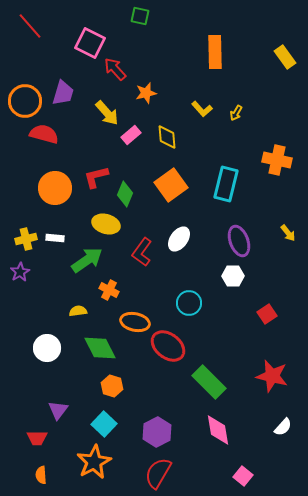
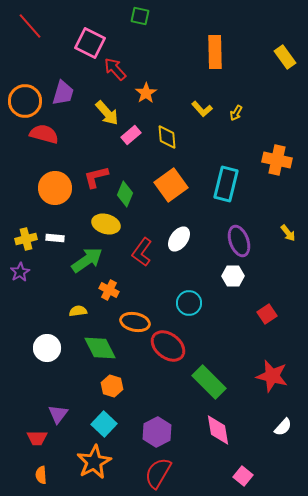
orange star at (146, 93): rotated 20 degrees counterclockwise
purple triangle at (58, 410): moved 4 px down
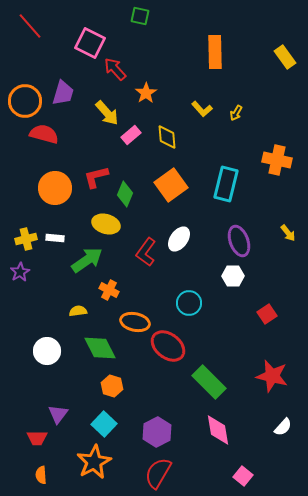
red L-shape at (142, 252): moved 4 px right
white circle at (47, 348): moved 3 px down
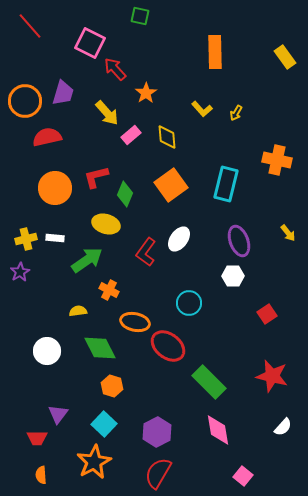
red semicircle at (44, 134): moved 3 px right, 3 px down; rotated 28 degrees counterclockwise
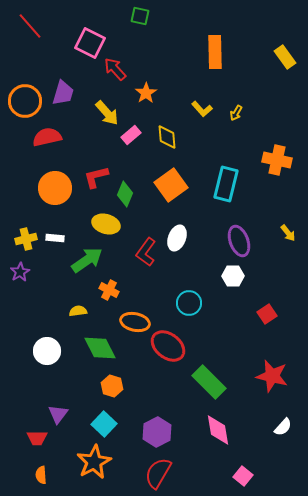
white ellipse at (179, 239): moved 2 px left, 1 px up; rotated 15 degrees counterclockwise
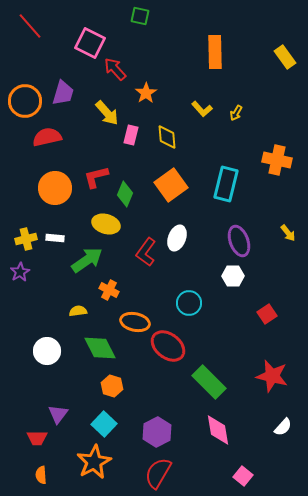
pink rectangle at (131, 135): rotated 36 degrees counterclockwise
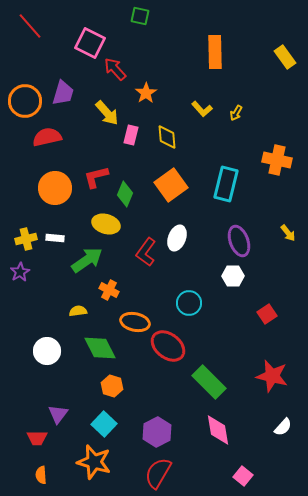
orange star at (94, 462): rotated 28 degrees counterclockwise
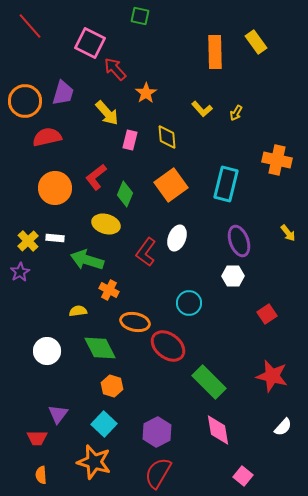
yellow rectangle at (285, 57): moved 29 px left, 15 px up
pink rectangle at (131, 135): moved 1 px left, 5 px down
red L-shape at (96, 177): rotated 24 degrees counterclockwise
yellow cross at (26, 239): moved 2 px right, 2 px down; rotated 30 degrees counterclockwise
green arrow at (87, 260): rotated 128 degrees counterclockwise
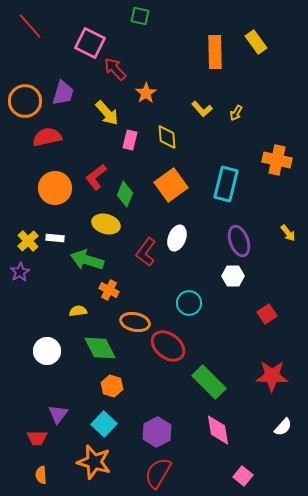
red star at (272, 376): rotated 12 degrees counterclockwise
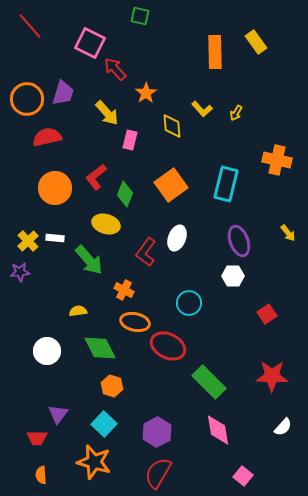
orange circle at (25, 101): moved 2 px right, 2 px up
yellow diamond at (167, 137): moved 5 px right, 11 px up
green arrow at (87, 260): moved 2 px right; rotated 148 degrees counterclockwise
purple star at (20, 272): rotated 24 degrees clockwise
orange cross at (109, 290): moved 15 px right
red ellipse at (168, 346): rotated 12 degrees counterclockwise
